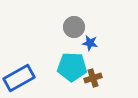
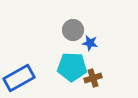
gray circle: moved 1 px left, 3 px down
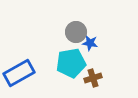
gray circle: moved 3 px right, 2 px down
cyan pentagon: moved 1 px left, 4 px up; rotated 12 degrees counterclockwise
blue rectangle: moved 5 px up
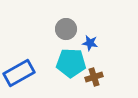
gray circle: moved 10 px left, 3 px up
cyan pentagon: rotated 12 degrees clockwise
brown cross: moved 1 px right, 1 px up
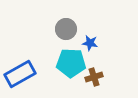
blue rectangle: moved 1 px right, 1 px down
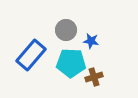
gray circle: moved 1 px down
blue star: moved 1 px right, 2 px up
blue rectangle: moved 11 px right, 19 px up; rotated 20 degrees counterclockwise
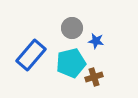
gray circle: moved 6 px right, 2 px up
blue star: moved 5 px right
cyan pentagon: rotated 16 degrees counterclockwise
